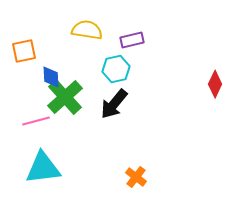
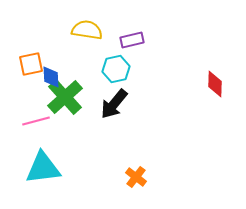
orange square: moved 7 px right, 13 px down
red diamond: rotated 24 degrees counterclockwise
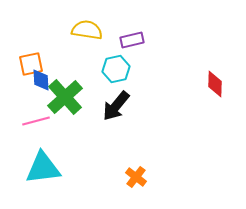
blue diamond: moved 10 px left, 3 px down
black arrow: moved 2 px right, 2 px down
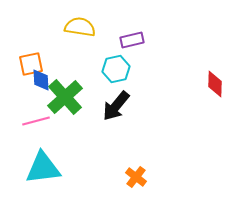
yellow semicircle: moved 7 px left, 3 px up
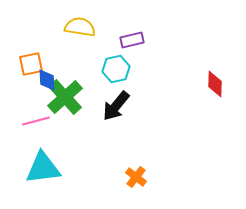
blue diamond: moved 6 px right
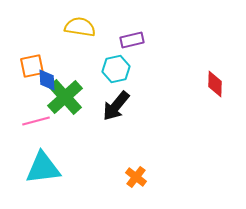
orange square: moved 1 px right, 2 px down
